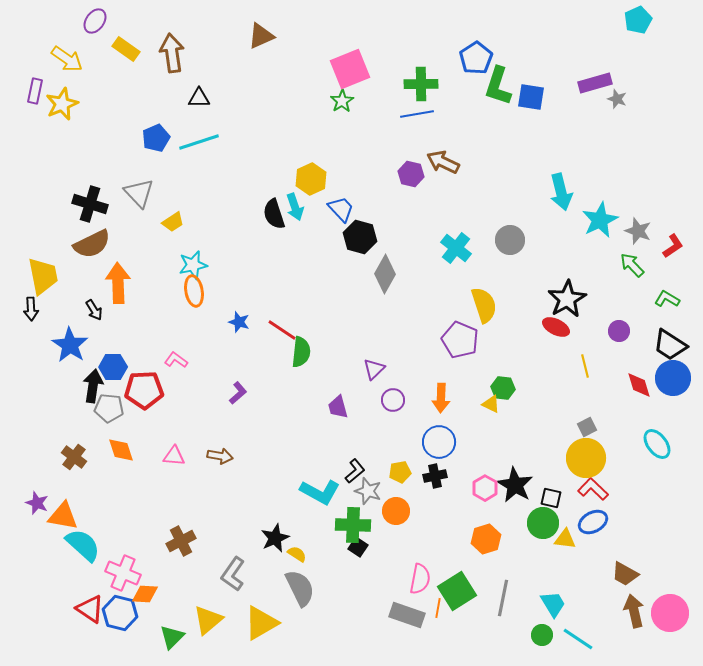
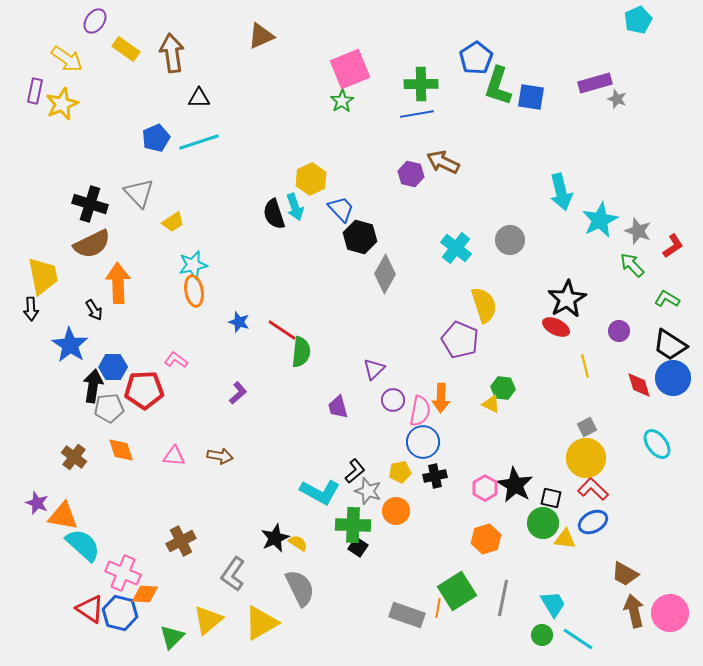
gray pentagon at (109, 408): rotated 12 degrees counterclockwise
blue circle at (439, 442): moved 16 px left
yellow semicircle at (297, 554): moved 1 px right, 11 px up
pink semicircle at (420, 579): moved 168 px up
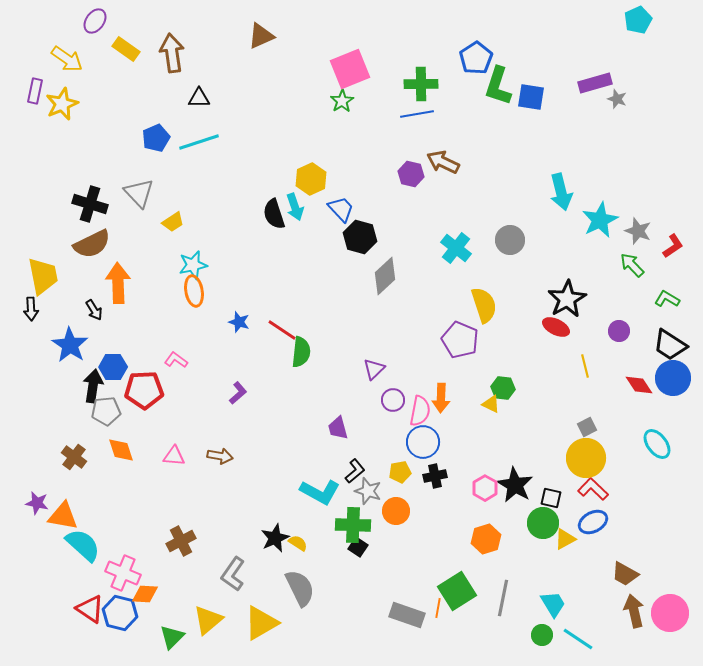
gray diamond at (385, 274): moved 2 px down; rotated 18 degrees clockwise
red diamond at (639, 385): rotated 16 degrees counterclockwise
purple trapezoid at (338, 407): moved 21 px down
gray pentagon at (109, 408): moved 3 px left, 3 px down
purple star at (37, 503): rotated 10 degrees counterclockwise
yellow triangle at (565, 539): rotated 35 degrees counterclockwise
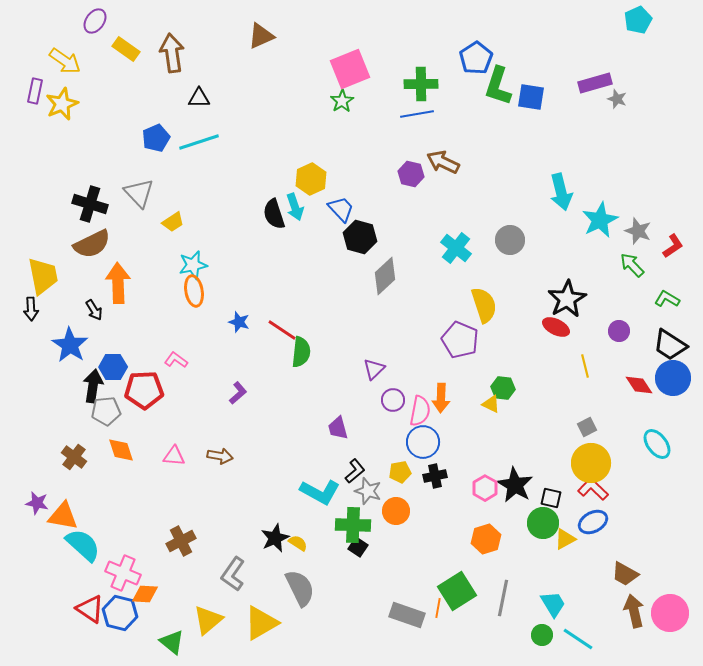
yellow arrow at (67, 59): moved 2 px left, 2 px down
yellow circle at (586, 458): moved 5 px right, 5 px down
green triangle at (172, 637): moved 5 px down; rotated 36 degrees counterclockwise
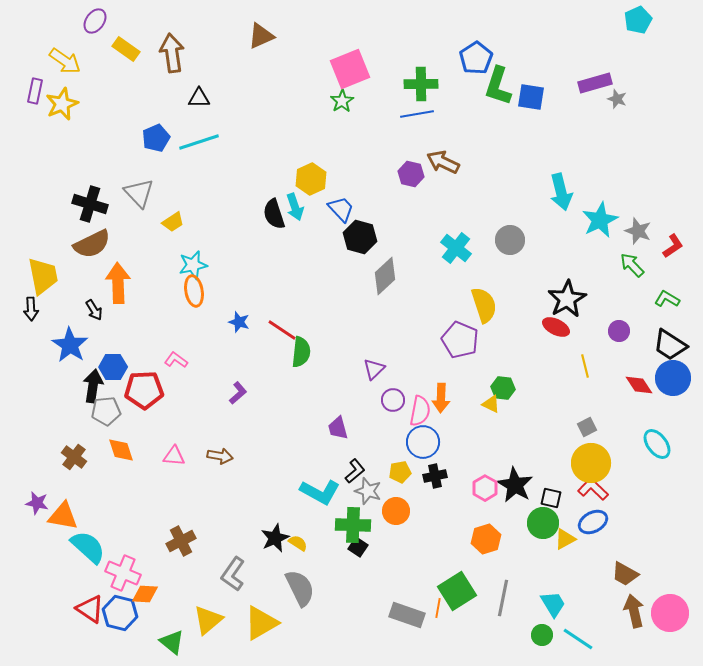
cyan semicircle at (83, 545): moved 5 px right, 2 px down
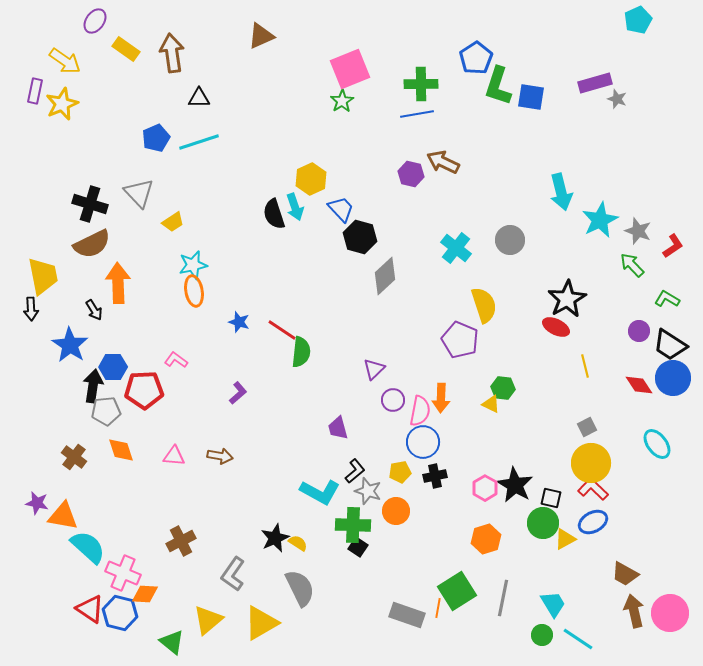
purple circle at (619, 331): moved 20 px right
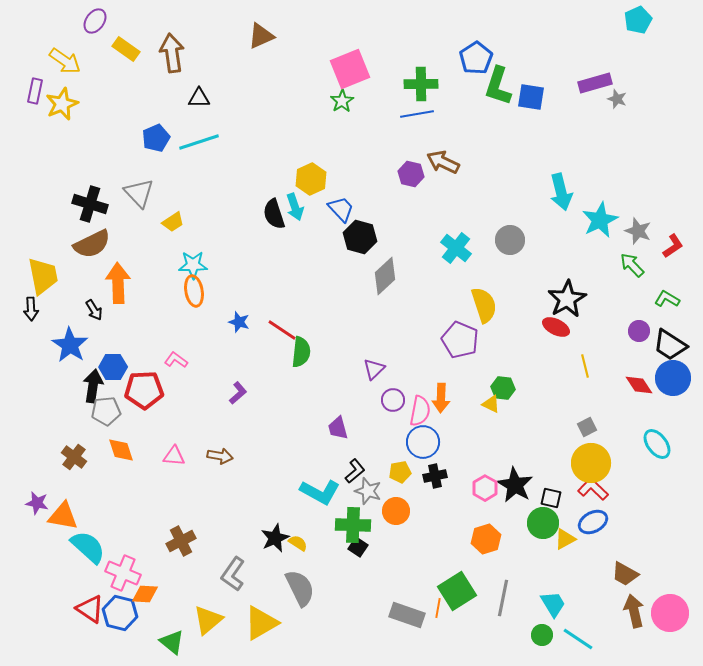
cyan star at (193, 265): rotated 12 degrees clockwise
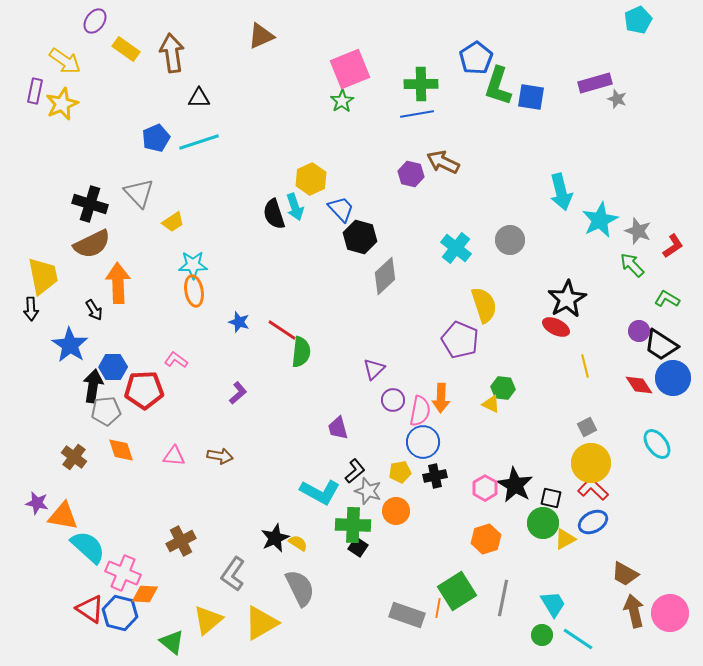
black trapezoid at (670, 345): moved 9 px left
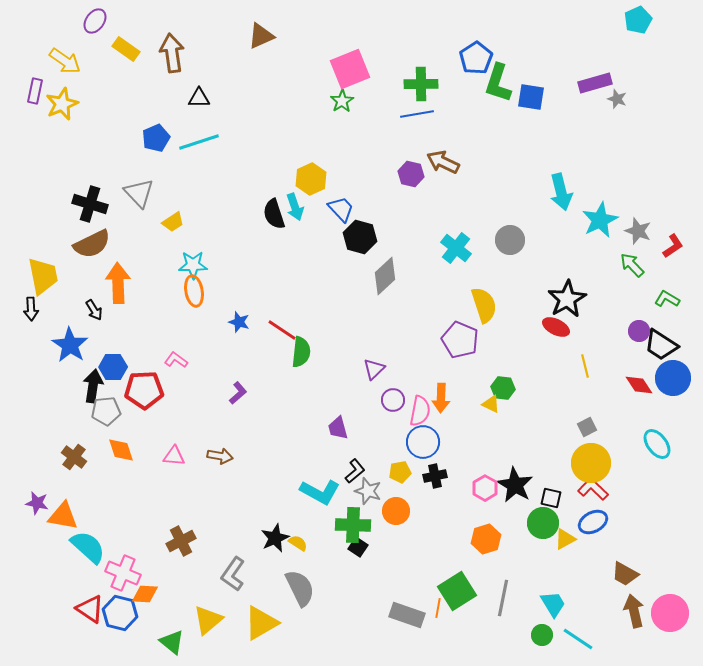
green L-shape at (498, 86): moved 3 px up
